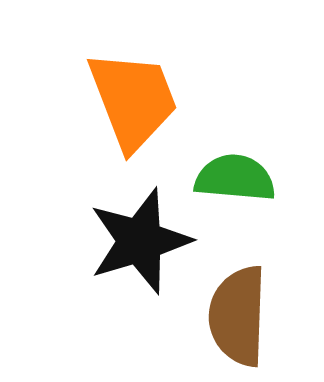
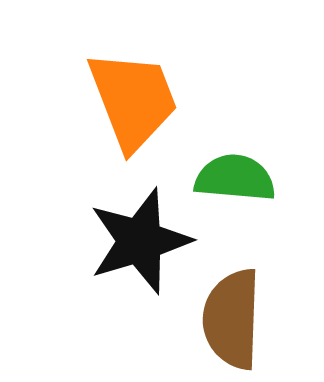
brown semicircle: moved 6 px left, 3 px down
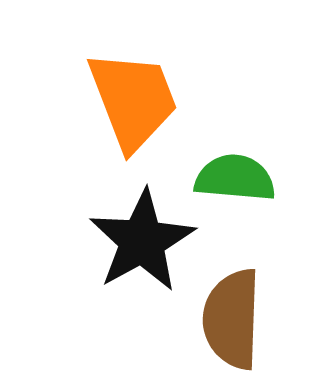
black star: moved 2 px right; rotated 12 degrees counterclockwise
